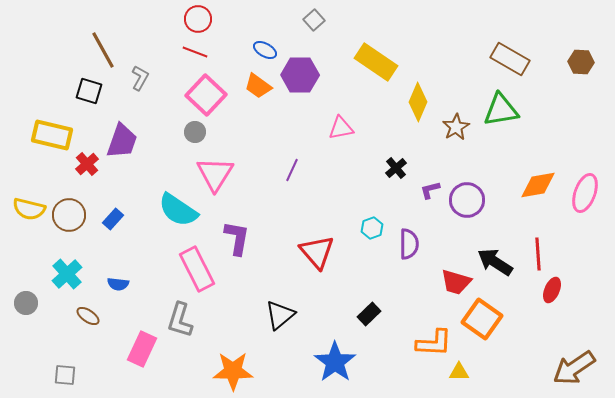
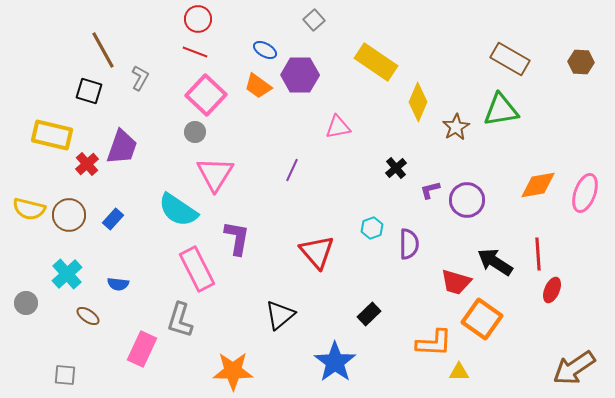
pink triangle at (341, 128): moved 3 px left, 1 px up
purple trapezoid at (122, 141): moved 6 px down
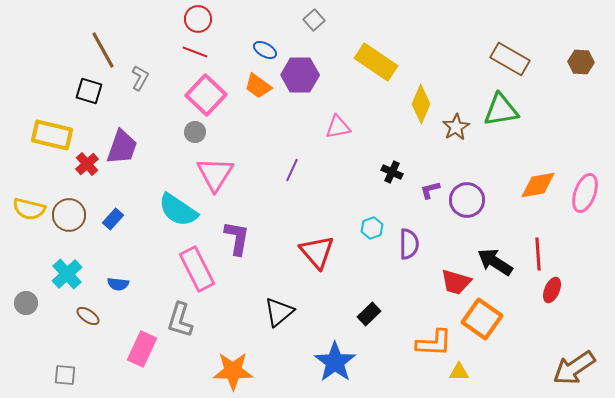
yellow diamond at (418, 102): moved 3 px right, 2 px down
black cross at (396, 168): moved 4 px left, 4 px down; rotated 25 degrees counterclockwise
black triangle at (280, 315): moved 1 px left, 3 px up
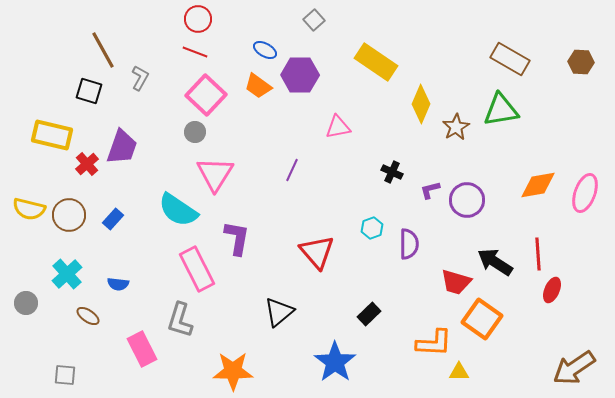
pink rectangle at (142, 349): rotated 52 degrees counterclockwise
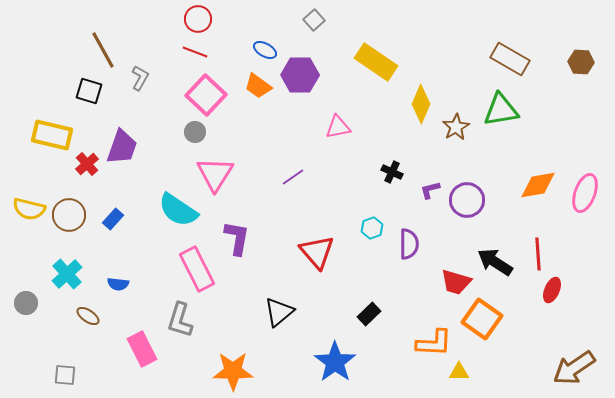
purple line at (292, 170): moved 1 px right, 7 px down; rotated 30 degrees clockwise
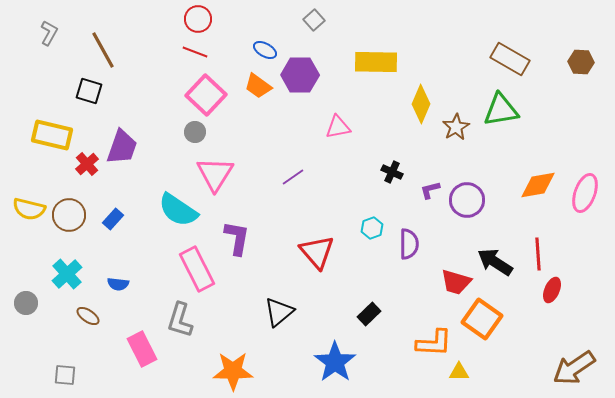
yellow rectangle at (376, 62): rotated 33 degrees counterclockwise
gray L-shape at (140, 78): moved 91 px left, 45 px up
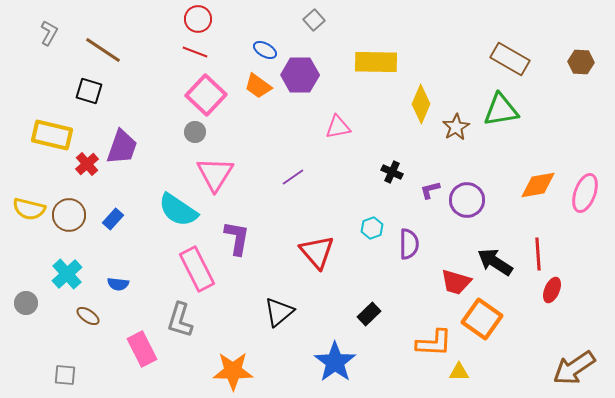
brown line at (103, 50): rotated 27 degrees counterclockwise
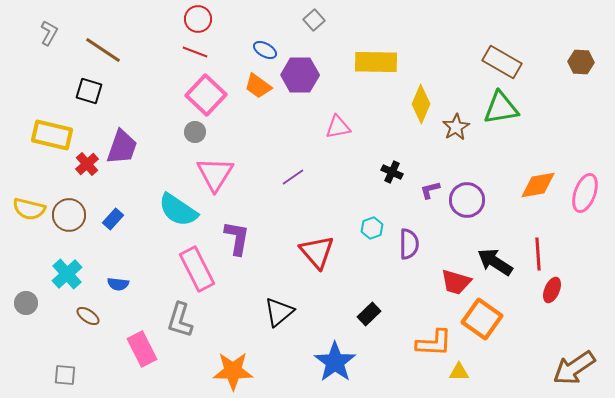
brown rectangle at (510, 59): moved 8 px left, 3 px down
green triangle at (501, 110): moved 2 px up
